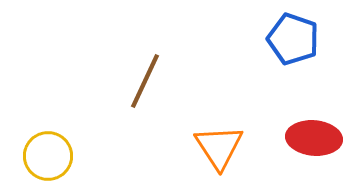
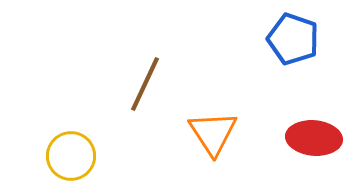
brown line: moved 3 px down
orange triangle: moved 6 px left, 14 px up
yellow circle: moved 23 px right
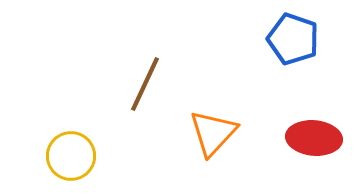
orange triangle: rotated 16 degrees clockwise
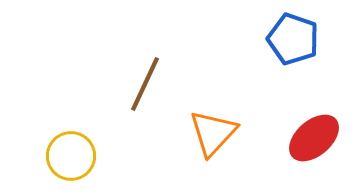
red ellipse: rotated 46 degrees counterclockwise
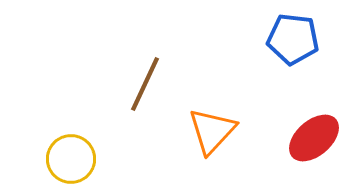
blue pentagon: rotated 12 degrees counterclockwise
orange triangle: moved 1 px left, 2 px up
yellow circle: moved 3 px down
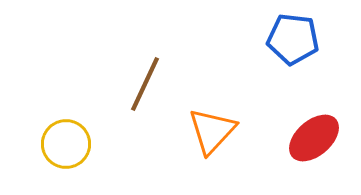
yellow circle: moved 5 px left, 15 px up
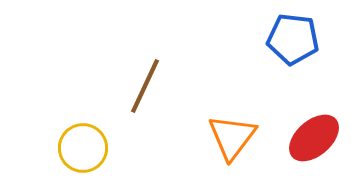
brown line: moved 2 px down
orange triangle: moved 20 px right, 6 px down; rotated 6 degrees counterclockwise
yellow circle: moved 17 px right, 4 px down
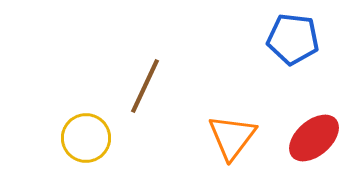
yellow circle: moved 3 px right, 10 px up
